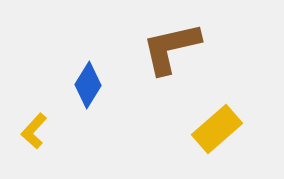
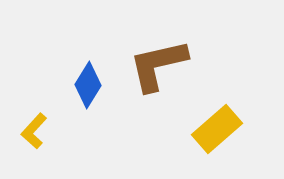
brown L-shape: moved 13 px left, 17 px down
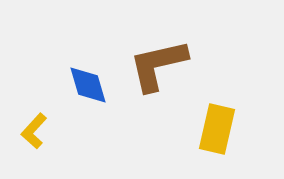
blue diamond: rotated 48 degrees counterclockwise
yellow rectangle: rotated 36 degrees counterclockwise
